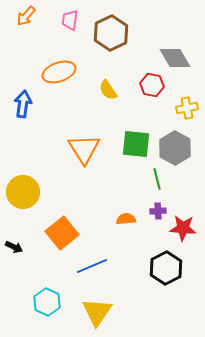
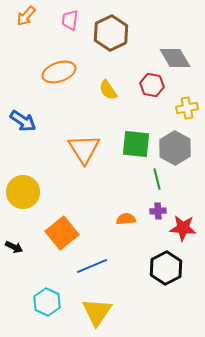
blue arrow: moved 17 px down; rotated 116 degrees clockwise
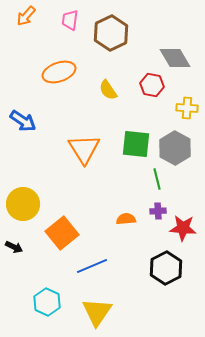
yellow cross: rotated 15 degrees clockwise
yellow circle: moved 12 px down
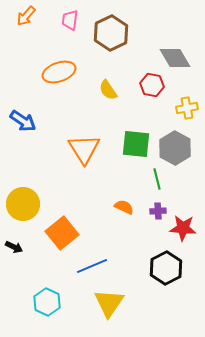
yellow cross: rotated 15 degrees counterclockwise
orange semicircle: moved 2 px left, 12 px up; rotated 30 degrees clockwise
yellow triangle: moved 12 px right, 9 px up
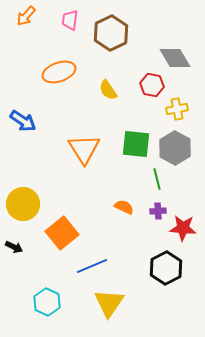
yellow cross: moved 10 px left, 1 px down
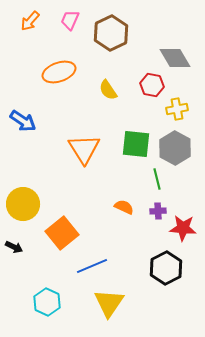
orange arrow: moved 4 px right, 5 px down
pink trapezoid: rotated 15 degrees clockwise
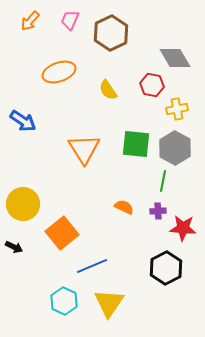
green line: moved 6 px right, 2 px down; rotated 25 degrees clockwise
cyan hexagon: moved 17 px right, 1 px up
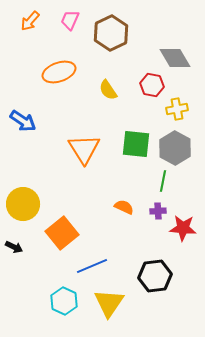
black hexagon: moved 11 px left, 8 px down; rotated 20 degrees clockwise
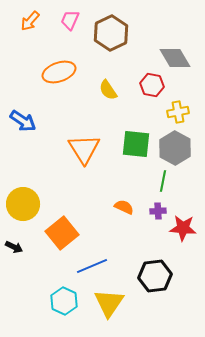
yellow cross: moved 1 px right, 3 px down
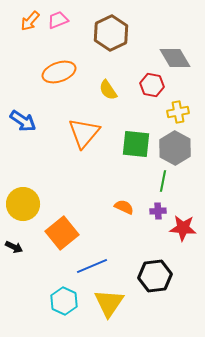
pink trapezoid: moved 12 px left; rotated 45 degrees clockwise
orange triangle: moved 16 px up; rotated 12 degrees clockwise
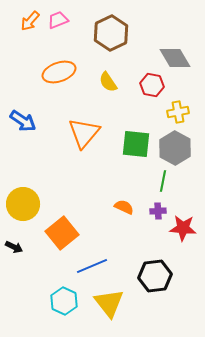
yellow semicircle: moved 8 px up
yellow triangle: rotated 12 degrees counterclockwise
